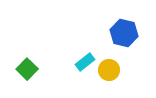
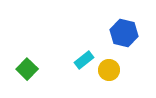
cyan rectangle: moved 1 px left, 2 px up
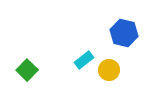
green square: moved 1 px down
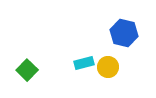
cyan rectangle: moved 3 px down; rotated 24 degrees clockwise
yellow circle: moved 1 px left, 3 px up
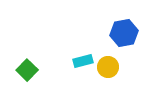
blue hexagon: rotated 24 degrees counterclockwise
cyan rectangle: moved 1 px left, 2 px up
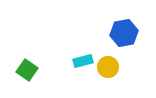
green square: rotated 10 degrees counterclockwise
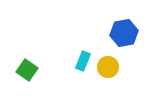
cyan rectangle: rotated 54 degrees counterclockwise
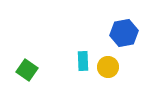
cyan rectangle: rotated 24 degrees counterclockwise
